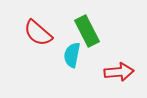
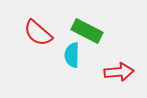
green rectangle: rotated 36 degrees counterclockwise
cyan semicircle: rotated 10 degrees counterclockwise
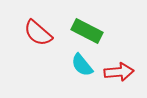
cyan semicircle: moved 10 px right, 10 px down; rotated 40 degrees counterclockwise
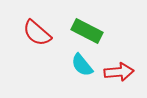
red semicircle: moved 1 px left
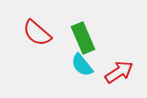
green rectangle: moved 4 px left, 7 px down; rotated 40 degrees clockwise
red arrow: rotated 28 degrees counterclockwise
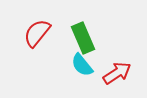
red semicircle: rotated 88 degrees clockwise
red arrow: moved 2 px left, 1 px down
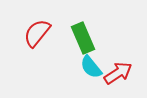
cyan semicircle: moved 9 px right, 2 px down
red arrow: moved 1 px right
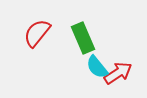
cyan semicircle: moved 6 px right
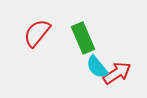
red arrow: moved 1 px left
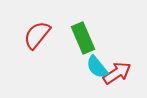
red semicircle: moved 2 px down
